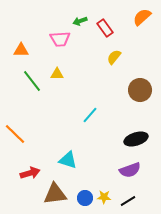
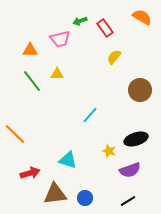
orange semicircle: rotated 72 degrees clockwise
pink trapezoid: rotated 10 degrees counterclockwise
orange triangle: moved 9 px right
yellow star: moved 5 px right, 46 px up; rotated 16 degrees clockwise
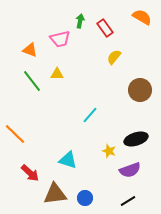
green arrow: rotated 120 degrees clockwise
orange triangle: rotated 21 degrees clockwise
red arrow: rotated 60 degrees clockwise
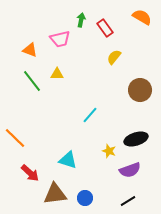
green arrow: moved 1 px right, 1 px up
orange line: moved 4 px down
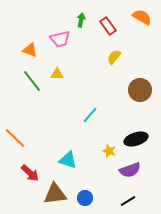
red rectangle: moved 3 px right, 2 px up
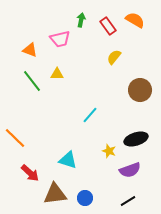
orange semicircle: moved 7 px left, 3 px down
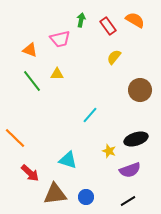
blue circle: moved 1 px right, 1 px up
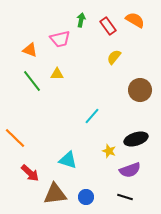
cyan line: moved 2 px right, 1 px down
black line: moved 3 px left, 4 px up; rotated 49 degrees clockwise
